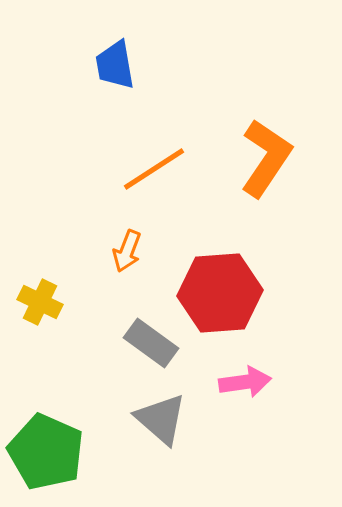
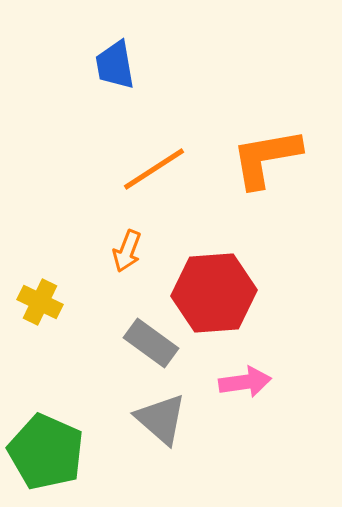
orange L-shape: rotated 134 degrees counterclockwise
red hexagon: moved 6 px left
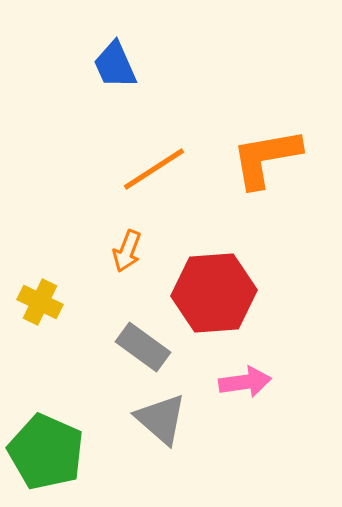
blue trapezoid: rotated 14 degrees counterclockwise
gray rectangle: moved 8 px left, 4 px down
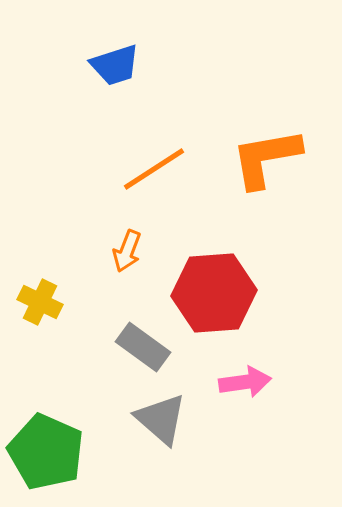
blue trapezoid: rotated 84 degrees counterclockwise
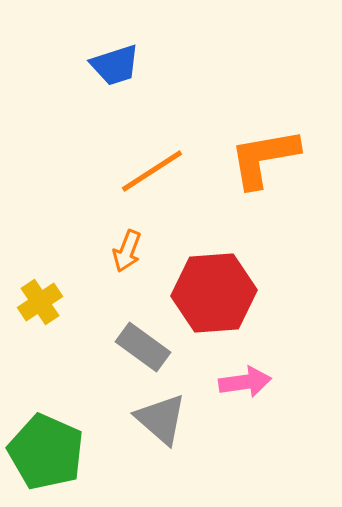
orange L-shape: moved 2 px left
orange line: moved 2 px left, 2 px down
yellow cross: rotated 30 degrees clockwise
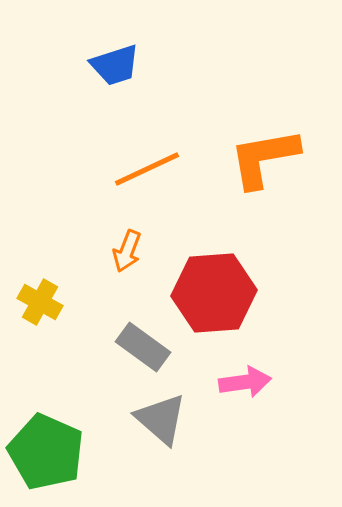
orange line: moved 5 px left, 2 px up; rotated 8 degrees clockwise
yellow cross: rotated 27 degrees counterclockwise
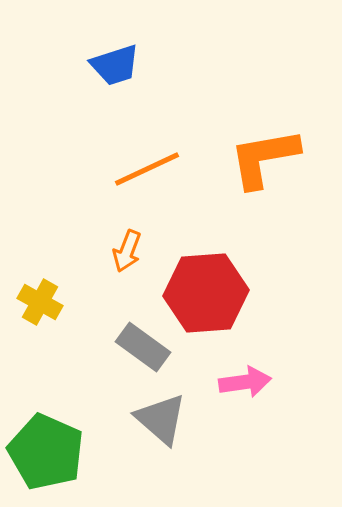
red hexagon: moved 8 px left
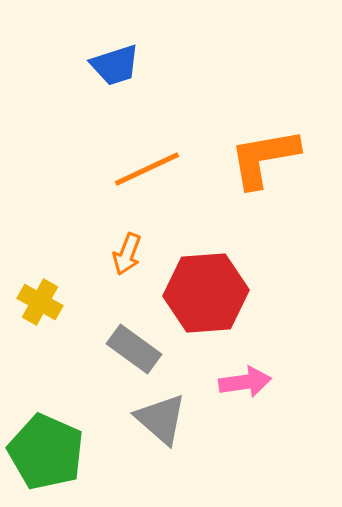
orange arrow: moved 3 px down
gray rectangle: moved 9 px left, 2 px down
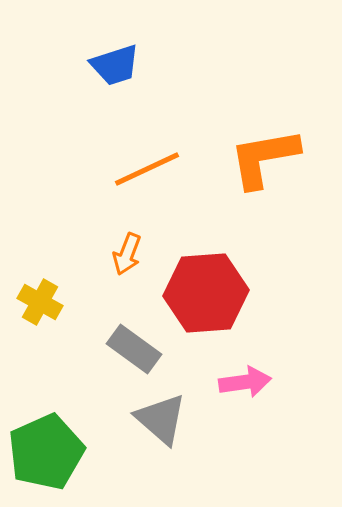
green pentagon: rotated 24 degrees clockwise
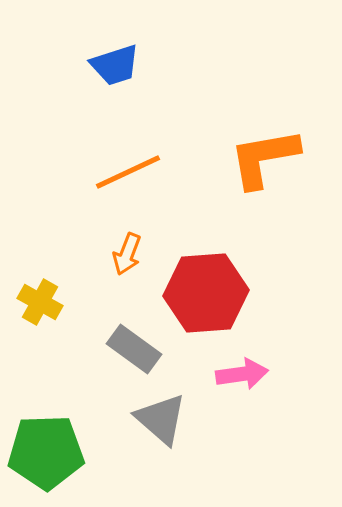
orange line: moved 19 px left, 3 px down
pink arrow: moved 3 px left, 8 px up
green pentagon: rotated 22 degrees clockwise
